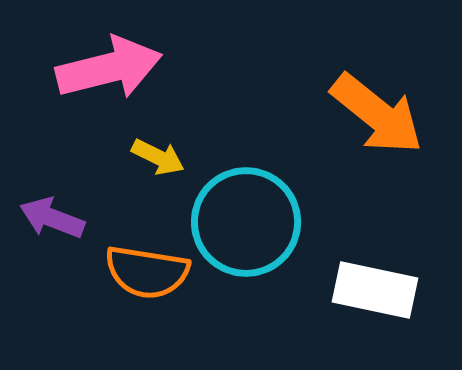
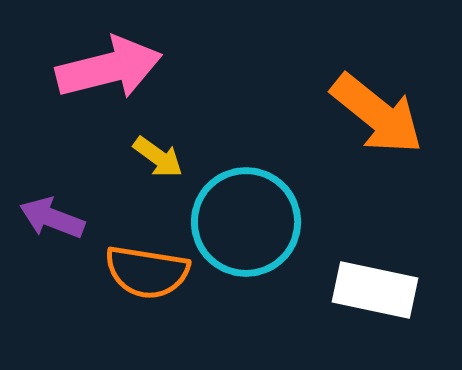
yellow arrow: rotated 10 degrees clockwise
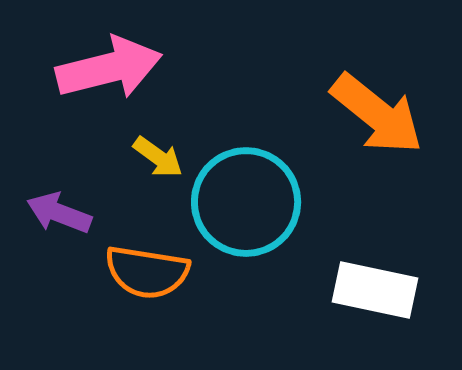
purple arrow: moved 7 px right, 5 px up
cyan circle: moved 20 px up
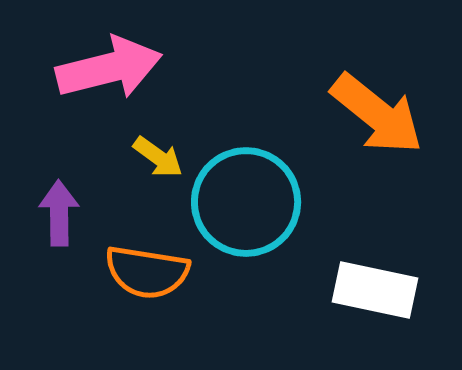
purple arrow: rotated 68 degrees clockwise
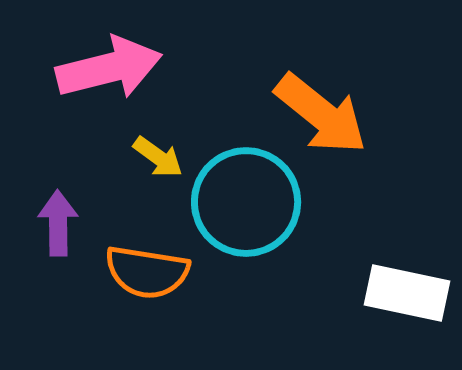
orange arrow: moved 56 px left
purple arrow: moved 1 px left, 10 px down
white rectangle: moved 32 px right, 3 px down
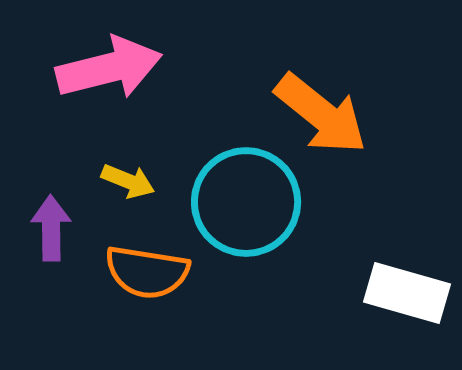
yellow arrow: moved 30 px left, 24 px down; rotated 14 degrees counterclockwise
purple arrow: moved 7 px left, 5 px down
white rectangle: rotated 4 degrees clockwise
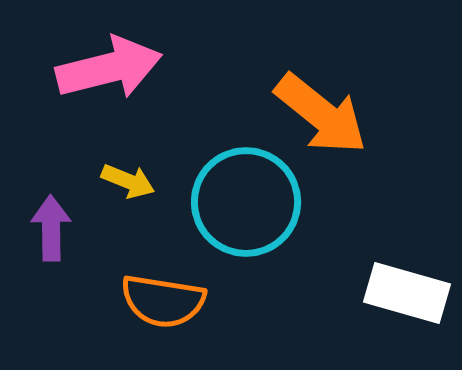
orange semicircle: moved 16 px right, 29 px down
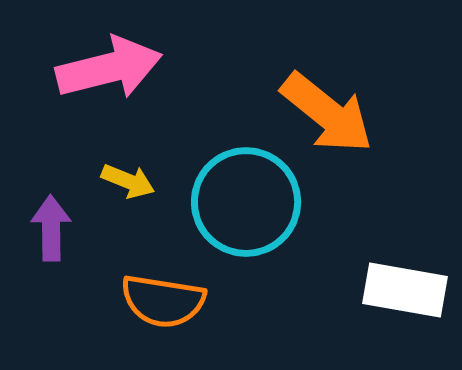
orange arrow: moved 6 px right, 1 px up
white rectangle: moved 2 px left, 3 px up; rotated 6 degrees counterclockwise
